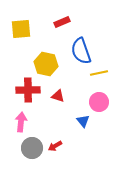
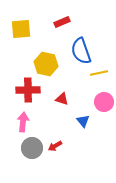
red triangle: moved 4 px right, 3 px down
pink circle: moved 5 px right
pink arrow: moved 2 px right
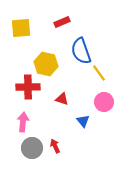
yellow square: moved 1 px up
yellow line: rotated 66 degrees clockwise
red cross: moved 3 px up
red arrow: rotated 96 degrees clockwise
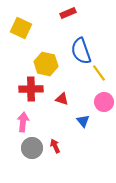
red rectangle: moved 6 px right, 9 px up
yellow square: rotated 30 degrees clockwise
red cross: moved 3 px right, 2 px down
